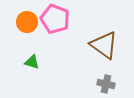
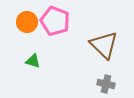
pink pentagon: moved 2 px down
brown triangle: rotated 8 degrees clockwise
green triangle: moved 1 px right, 1 px up
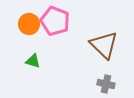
orange circle: moved 2 px right, 2 px down
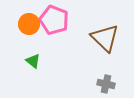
pink pentagon: moved 1 px left, 1 px up
brown triangle: moved 1 px right, 7 px up
green triangle: rotated 21 degrees clockwise
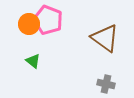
pink pentagon: moved 6 px left
brown triangle: rotated 8 degrees counterclockwise
